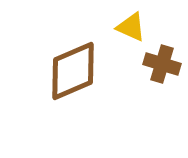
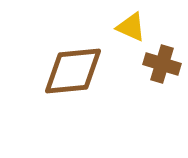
brown diamond: rotated 18 degrees clockwise
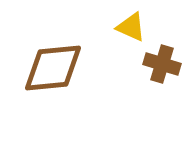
brown diamond: moved 20 px left, 3 px up
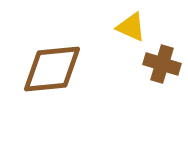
brown diamond: moved 1 px left, 1 px down
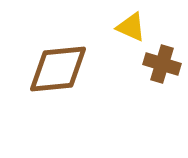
brown diamond: moved 6 px right
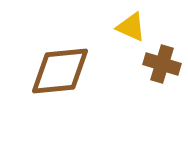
brown diamond: moved 2 px right, 2 px down
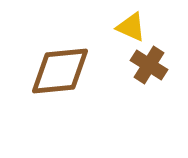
brown cross: moved 13 px left, 1 px down; rotated 15 degrees clockwise
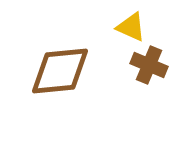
brown cross: rotated 9 degrees counterclockwise
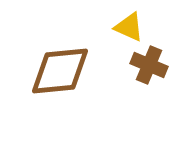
yellow triangle: moved 2 px left
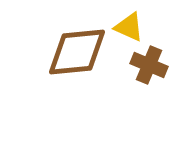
brown diamond: moved 17 px right, 19 px up
